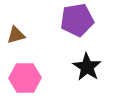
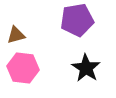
black star: moved 1 px left, 1 px down
pink hexagon: moved 2 px left, 10 px up; rotated 8 degrees clockwise
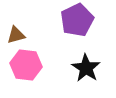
purple pentagon: rotated 16 degrees counterclockwise
pink hexagon: moved 3 px right, 3 px up
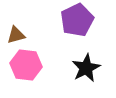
black star: rotated 12 degrees clockwise
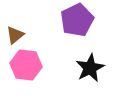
brown triangle: moved 1 px left; rotated 24 degrees counterclockwise
black star: moved 4 px right
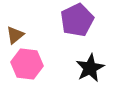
pink hexagon: moved 1 px right, 1 px up
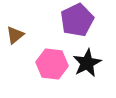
pink hexagon: moved 25 px right
black star: moved 3 px left, 5 px up
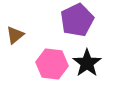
black star: rotated 8 degrees counterclockwise
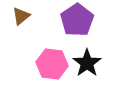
purple pentagon: rotated 8 degrees counterclockwise
brown triangle: moved 6 px right, 19 px up
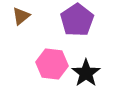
black star: moved 1 px left, 10 px down
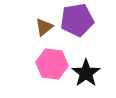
brown triangle: moved 23 px right, 11 px down
purple pentagon: rotated 24 degrees clockwise
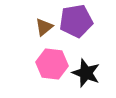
purple pentagon: moved 1 px left, 1 px down
black star: rotated 16 degrees counterclockwise
